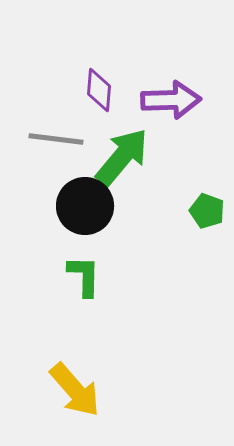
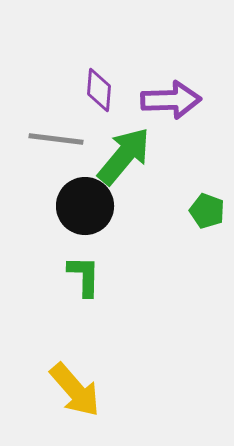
green arrow: moved 2 px right, 1 px up
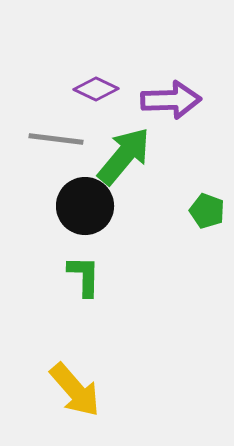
purple diamond: moved 3 px left, 1 px up; rotated 69 degrees counterclockwise
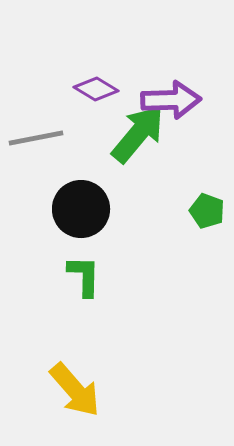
purple diamond: rotated 6 degrees clockwise
gray line: moved 20 px left, 1 px up; rotated 18 degrees counterclockwise
green arrow: moved 14 px right, 22 px up
black circle: moved 4 px left, 3 px down
